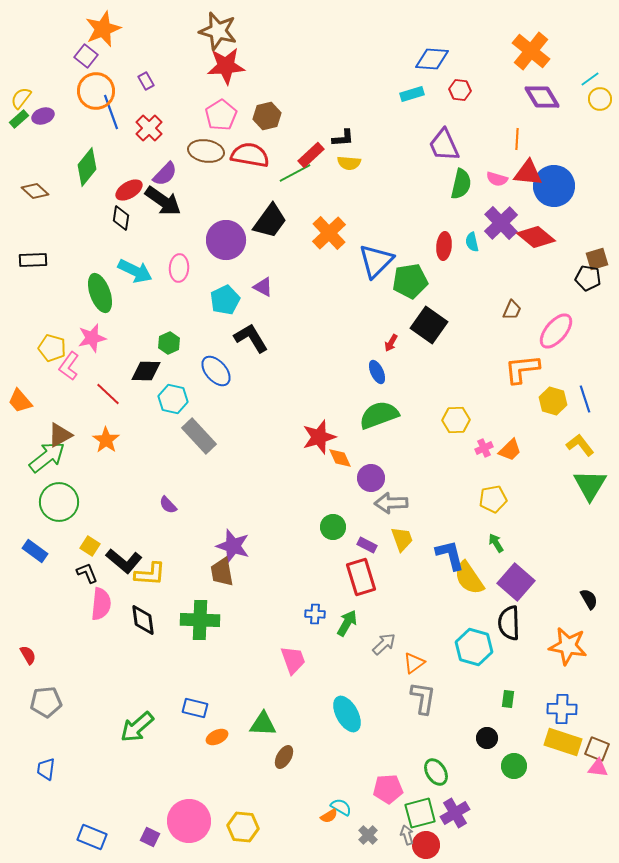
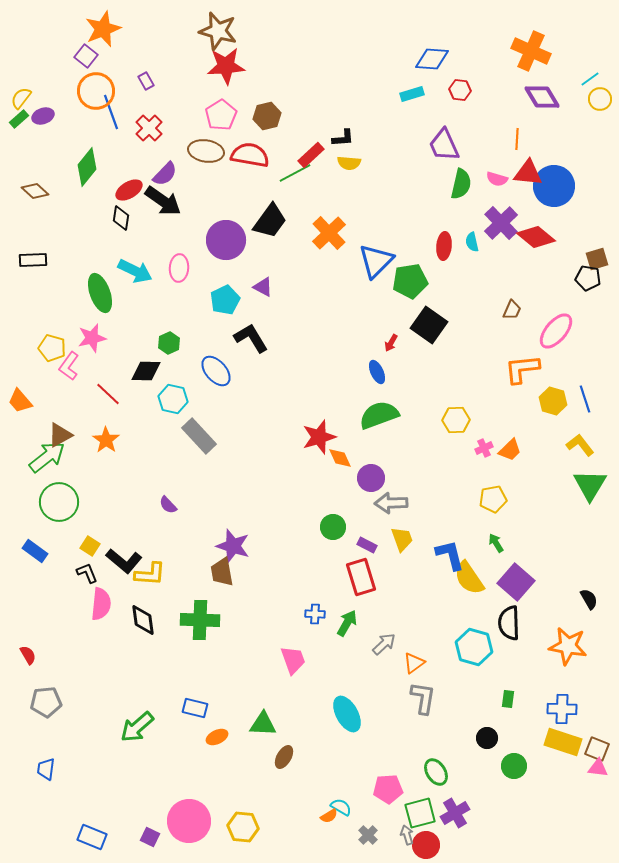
orange cross at (531, 51): rotated 15 degrees counterclockwise
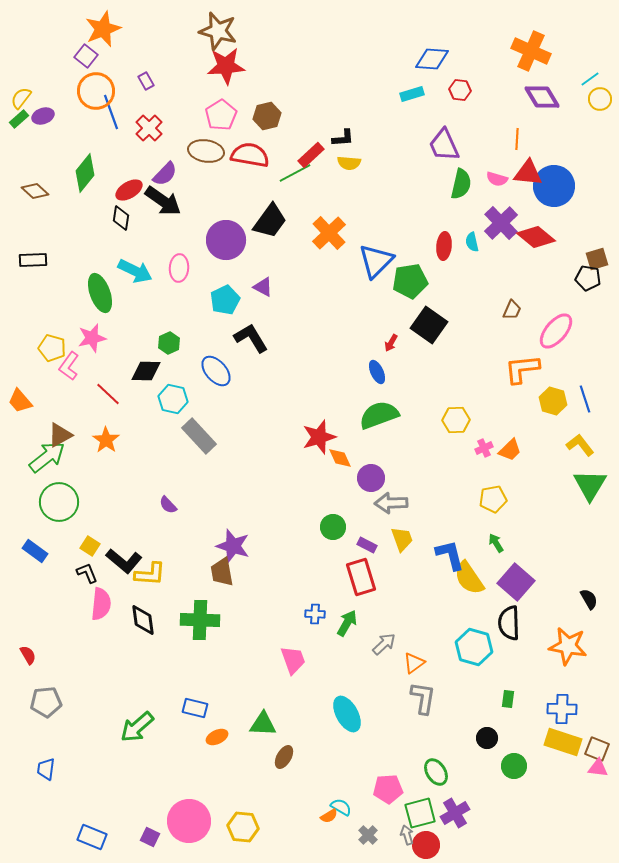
green diamond at (87, 167): moved 2 px left, 6 px down
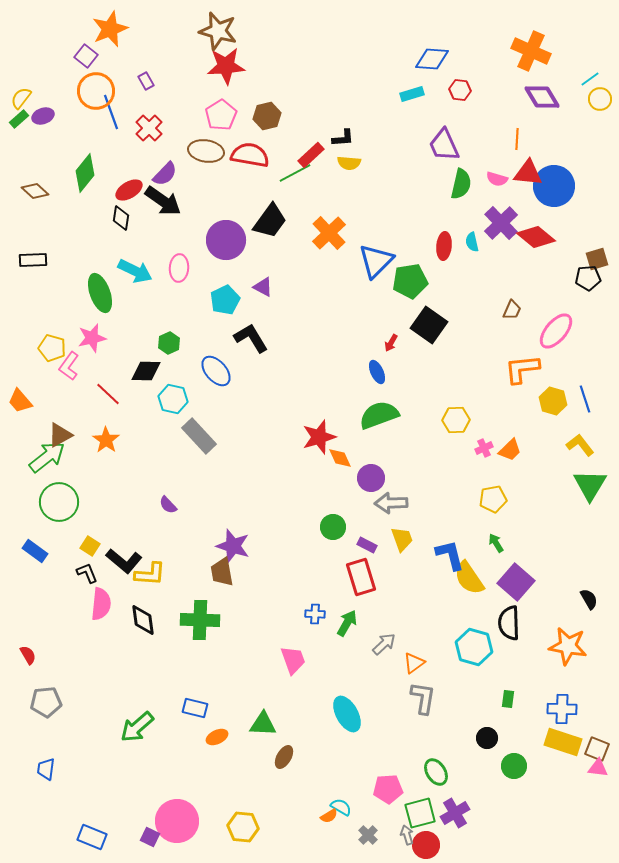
orange star at (103, 29): moved 7 px right
black pentagon at (588, 278): rotated 15 degrees counterclockwise
pink circle at (189, 821): moved 12 px left
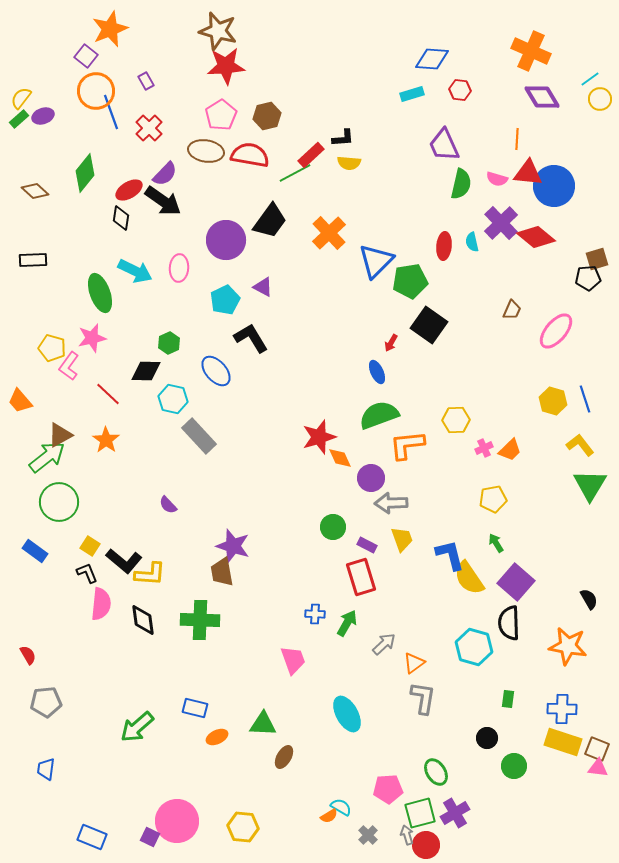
orange L-shape at (522, 369): moved 115 px left, 76 px down
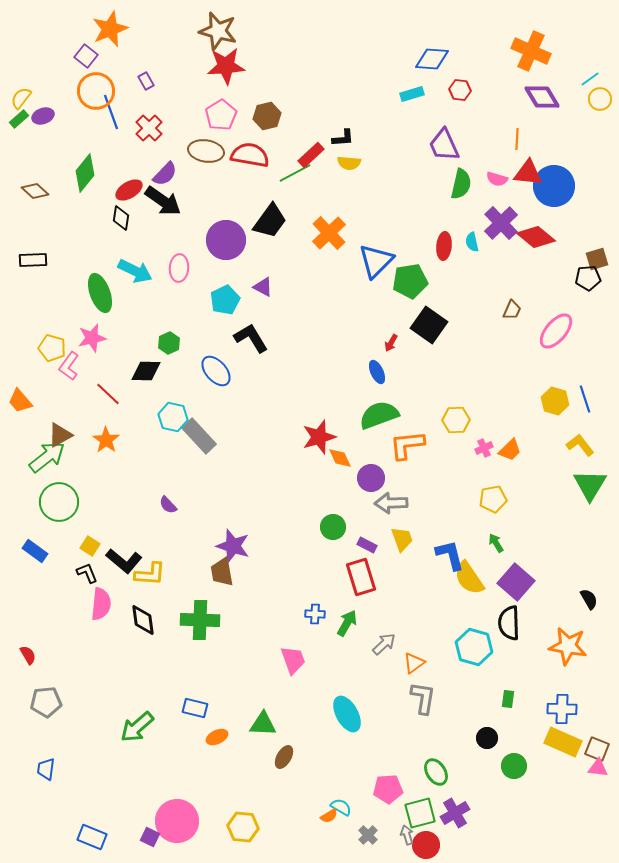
cyan hexagon at (173, 399): moved 18 px down
yellow hexagon at (553, 401): moved 2 px right
yellow rectangle at (563, 742): rotated 6 degrees clockwise
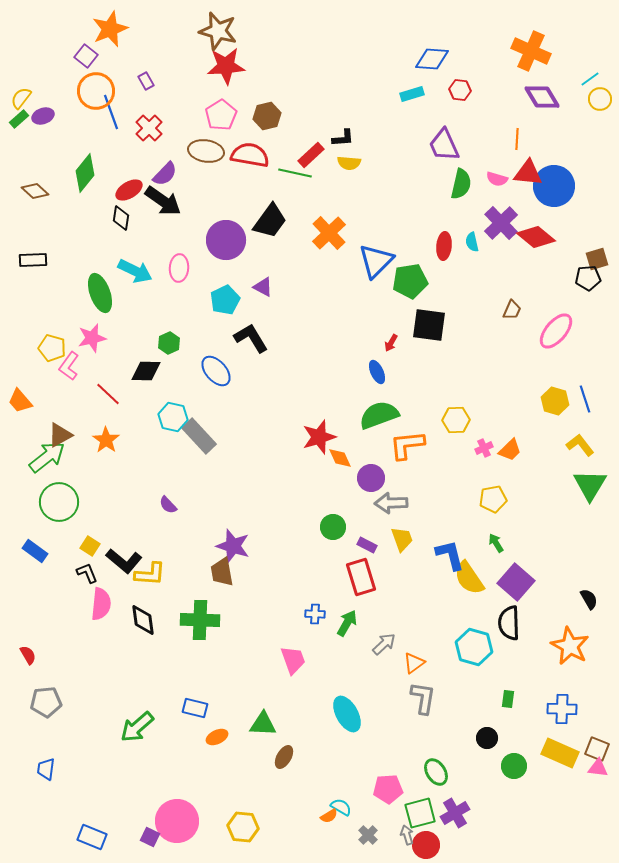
green line at (295, 173): rotated 40 degrees clockwise
black square at (429, 325): rotated 27 degrees counterclockwise
orange star at (568, 646): moved 2 px right; rotated 18 degrees clockwise
yellow rectangle at (563, 742): moved 3 px left, 11 px down
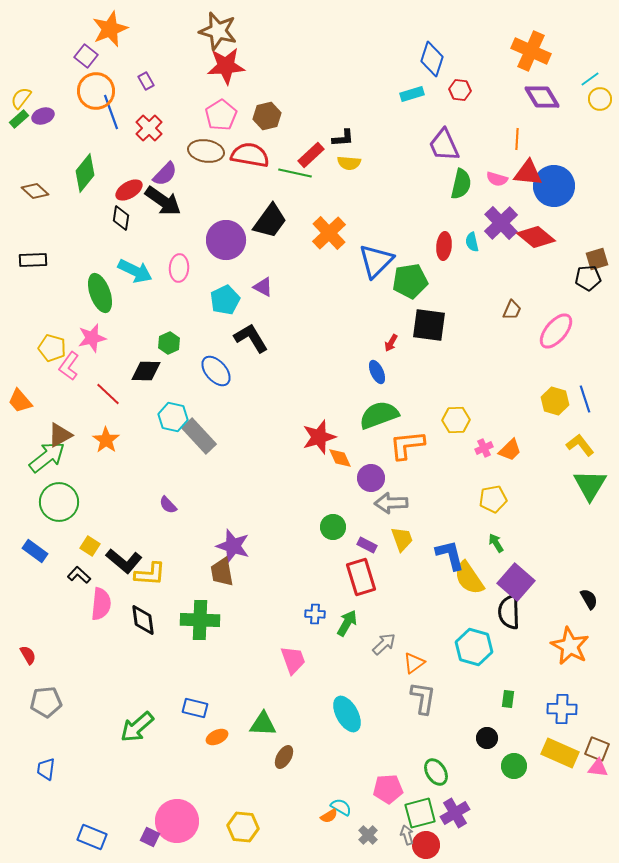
blue diamond at (432, 59): rotated 76 degrees counterclockwise
black L-shape at (87, 573): moved 8 px left, 2 px down; rotated 25 degrees counterclockwise
black semicircle at (509, 623): moved 11 px up
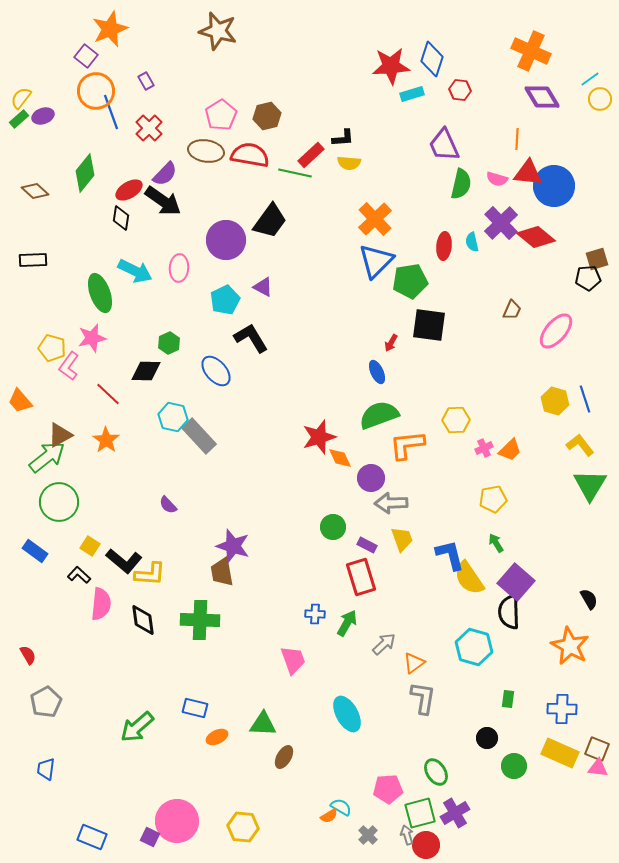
red star at (226, 66): moved 165 px right
orange cross at (329, 233): moved 46 px right, 14 px up
gray pentagon at (46, 702): rotated 24 degrees counterclockwise
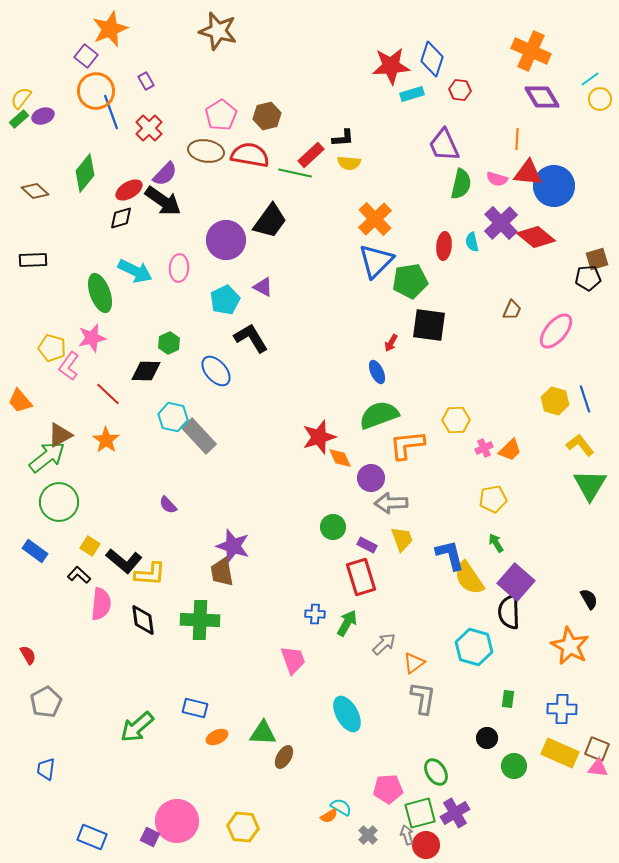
black diamond at (121, 218): rotated 65 degrees clockwise
green triangle at (263, 724): moved 9 px down
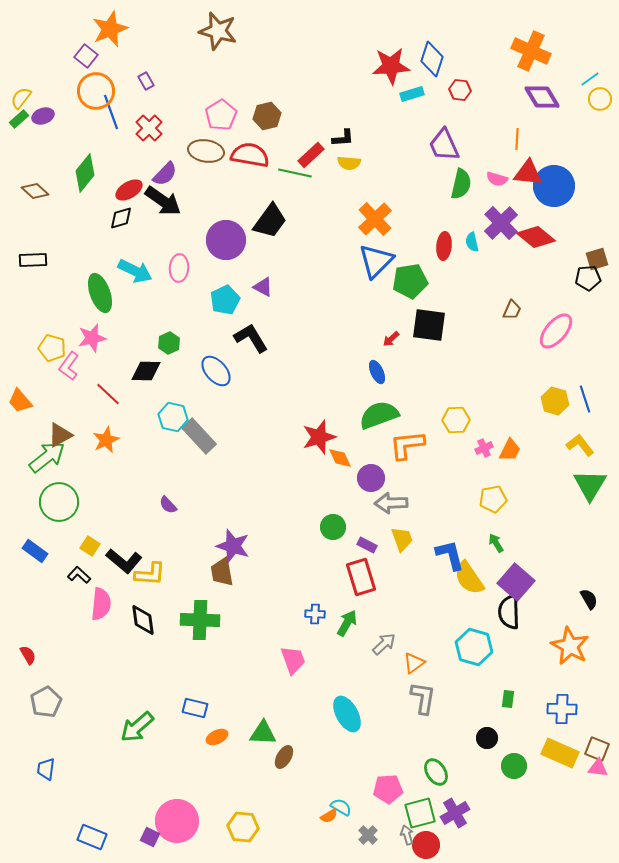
red arrow at (391, 343): moved 4 px up; rotated 18 degrees clockwise
orange star at (106, 440): rotated 12 degrees clockwise
orange trapezoid at (510, 450): rotated 20 degrees counterclockwise
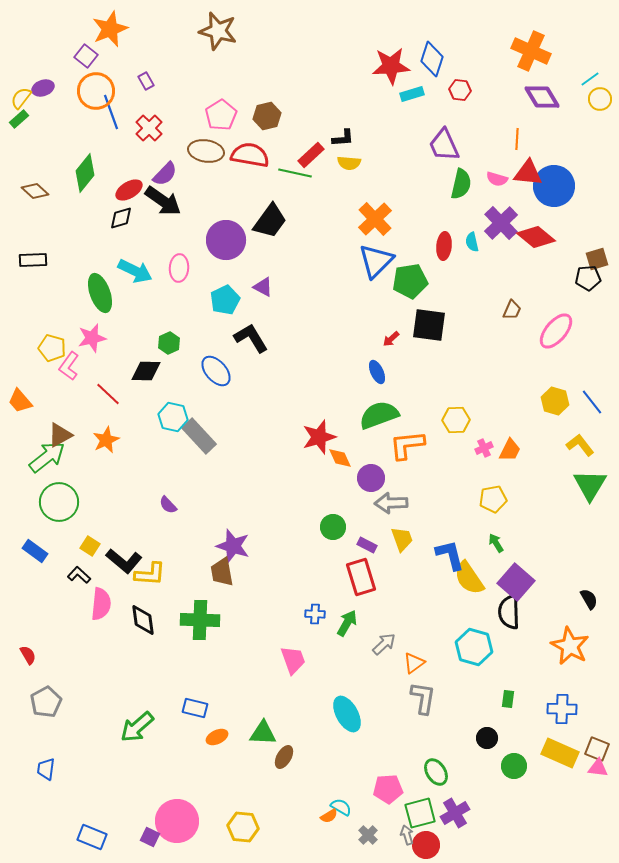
purple ellipse at (43, 116): moved 28 px up
blue line at (585, 399): moved 7 px right, 3 px down; rotated 20 degrees counterclockwise
